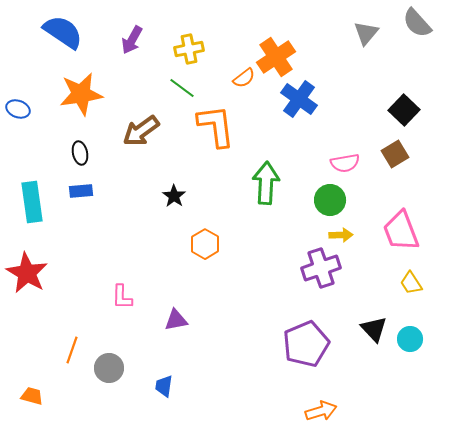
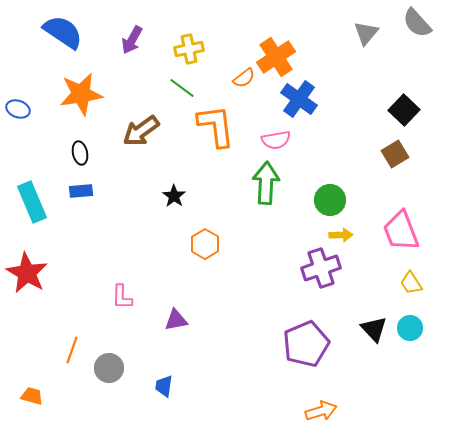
pink semicircle: moved 69 px left, 23 px up
cyan rectangle: rotated 15 degrees counterclockwise
cyan circle: moved 11 px up
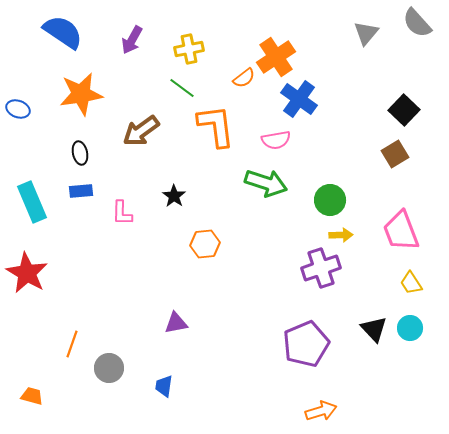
green arrow: rotated 105 degrees clockwise
orange hexagon: rotated 24 degrees clockwise
pink L-shape: moved 84 px up
purple triangle: moved 3 px down
orange line: moved 6 px up
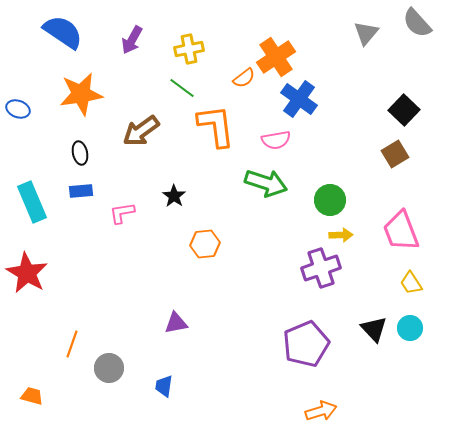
pink L-shape: rotated 80 degrees clockwise
